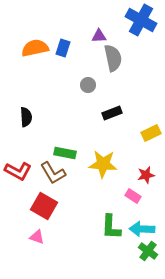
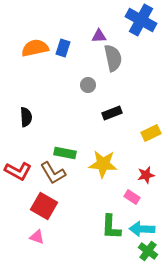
pink rectangle: moved 1 px left, 1 px down
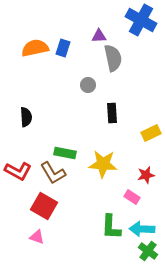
black rectangle: rotated 72 degrees counterclockwise
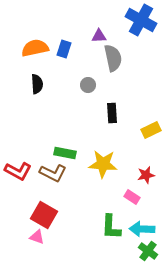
blue rectangle: moved 1 px right, 1 px down
black semicircle: moved 11 px right, 33 px up
yellow rectangle: moved 3 px up
brown L-shape: rotated 32 degrees counterclockwise
red square: moved 9 px down
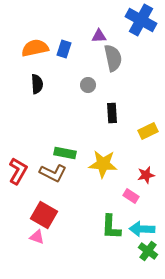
yellow rectangle: moved 3 px left, 1 px down
red L-shape: rotated 88 degrees counterclockwise
pink rectangle: moved 1 px left, 1 px up
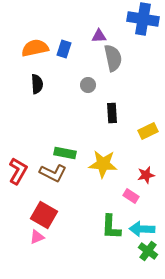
blue cross: moved 2 px right, 1 px up; rotated 20 degrees counterclockwise
pink triangle: rotated 42 degrees counterclockwise
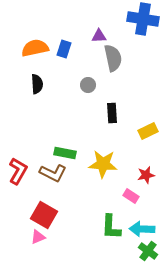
pink triangle: moved 1 px right
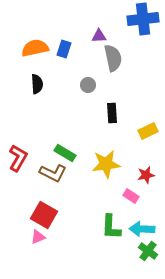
blue cross: rotated 16 degrees counterclockwise
green rectangle: rotated 20 degrees clockwise
yellow star: moved 3 px right; rotated 12 degrees counterclockwise
red L-shape: moved 13 px up
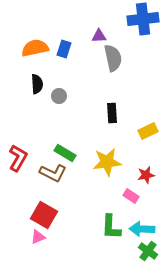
gray circle: moved 29 px left, 11 px down
yellow star: moved 1 px right, 2 px up
